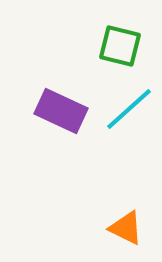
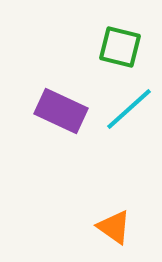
green square: moved 1 px down
orange triangle: moved 12 px left, 1 px up; rotated 9 degrees clockwise
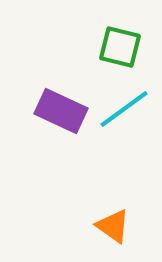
cyan line: moved 5 px left; rotated 6 degrees clockwise
orange triangle: moved 1 px left, 1 px up
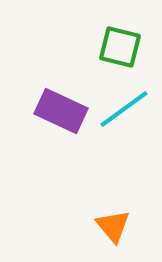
orange triangle: rotated 15 degrees clockwise
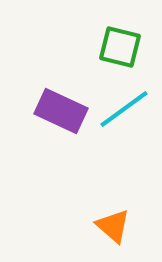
orange triangle: rotated 9 degrees counterclockwise
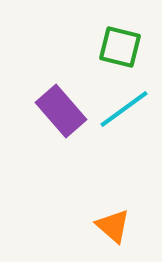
purple rectangle: rotated 24 degrees clockwise
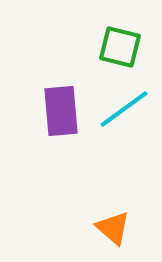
purple rectangle: rotated 36 degrees clockwise
orange triangle: moved 2 px down
